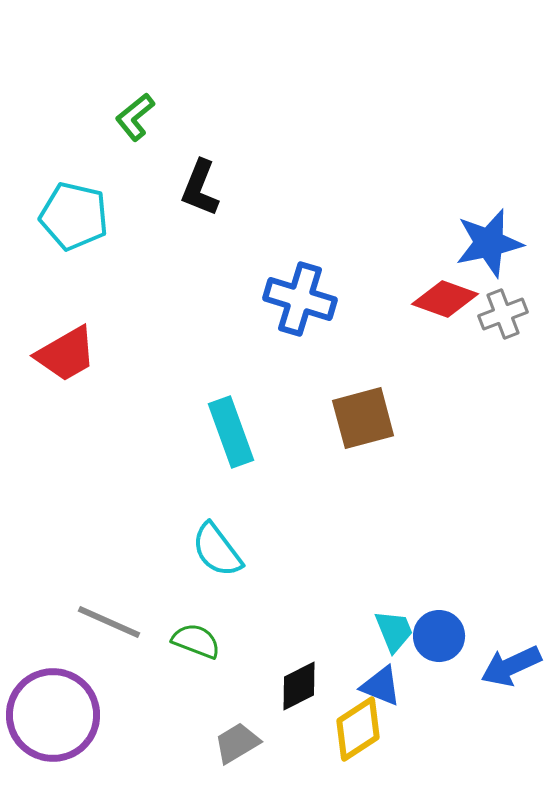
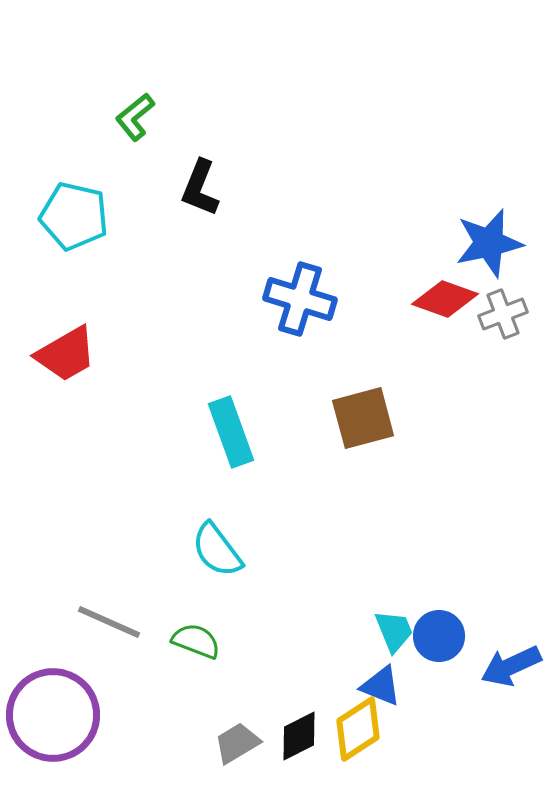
black diamond: moved 50 px down
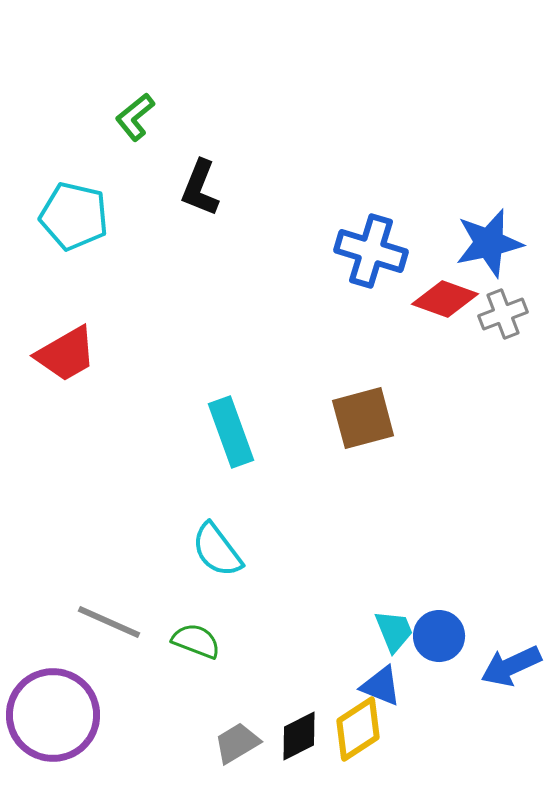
blue cross: moved 71 px right, 48 px up
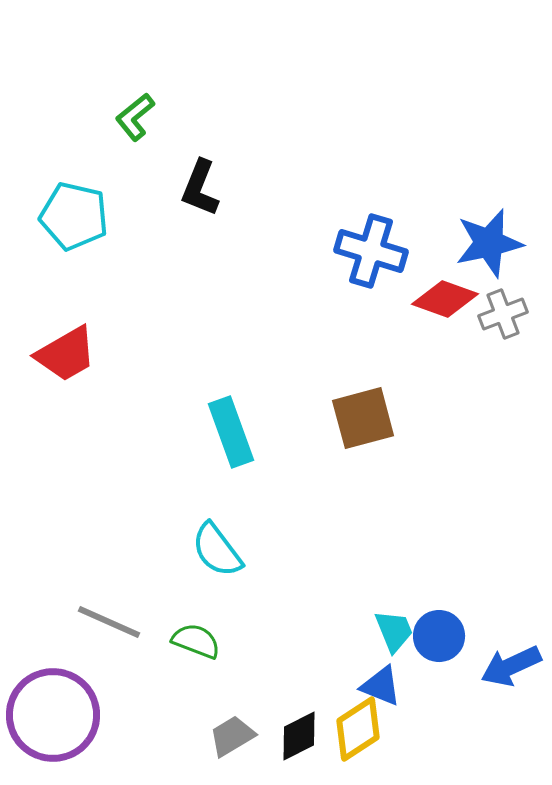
gray trapezoid: moved 5 px left, 7 px up
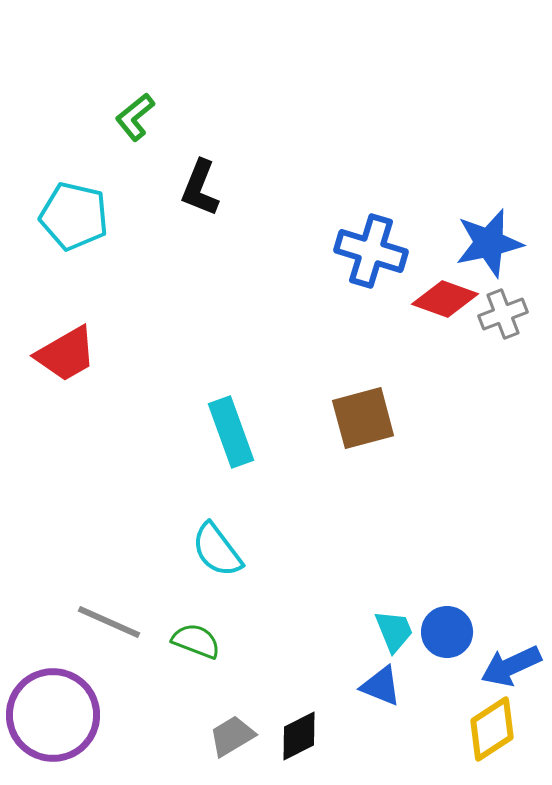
blue circle: moved 8 px right, 4 px up
yellow diamond: moved 134 px right
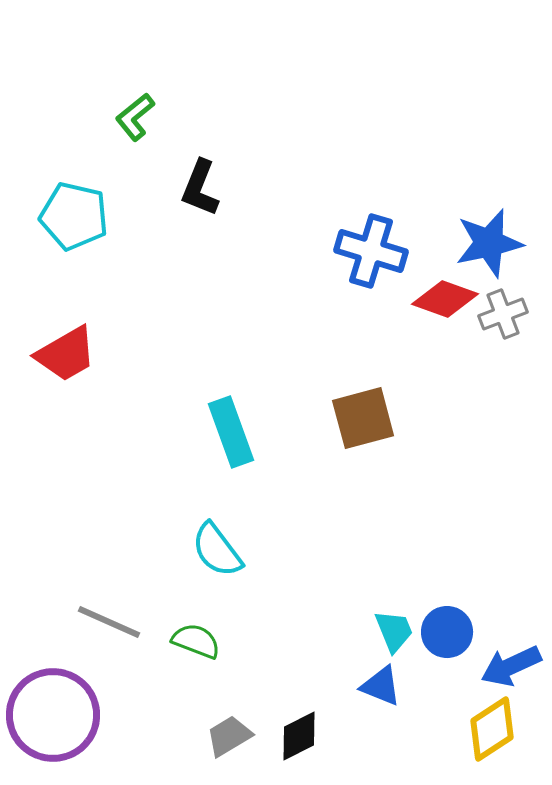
gray trapezoid: moved 3 px left
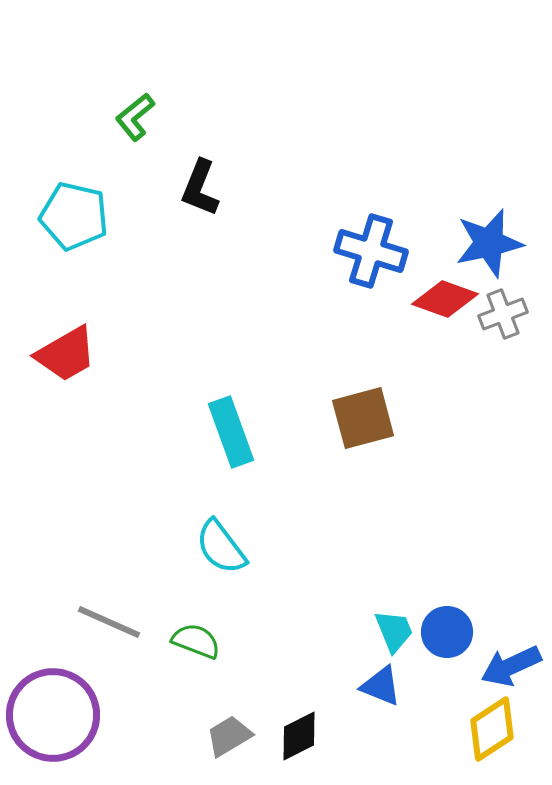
cyan semicircle: moved 4 px right, 3 px up
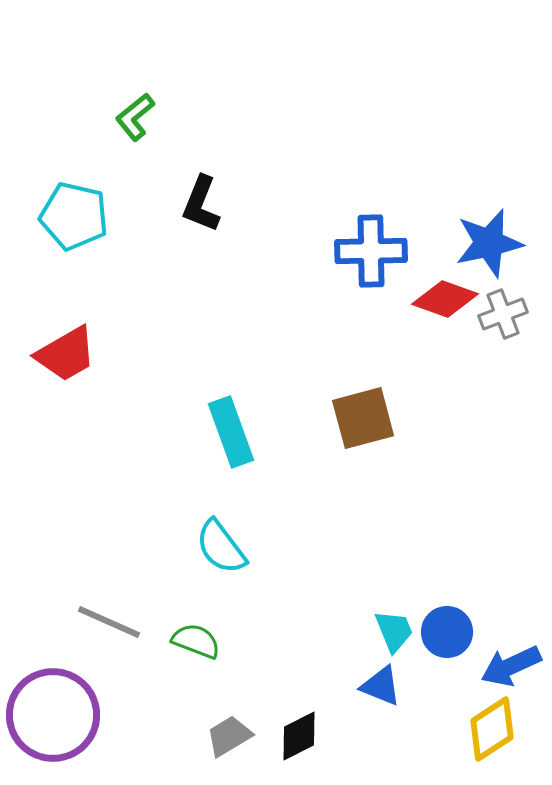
black L-shape: moved 1 px right, 16 px down
blue cross: rotated 18 degrees counterclockwise
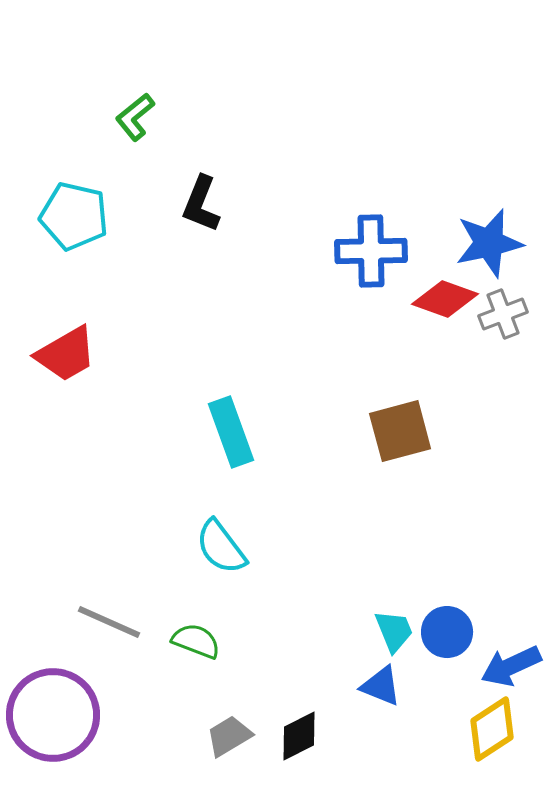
brown square: moved 37 px right, 13 px down
